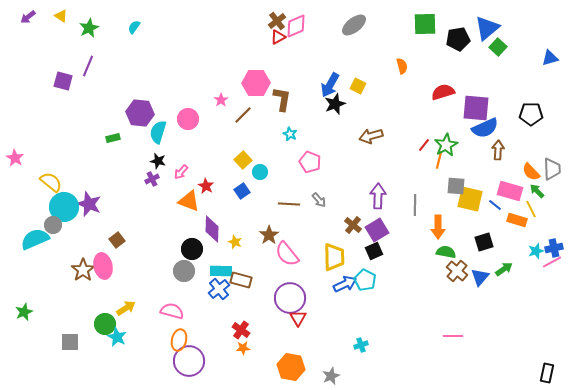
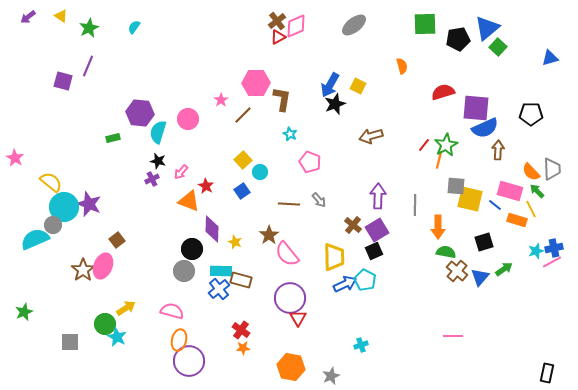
pink ellipse at (103, 266): rotated 35 degrees clockwise
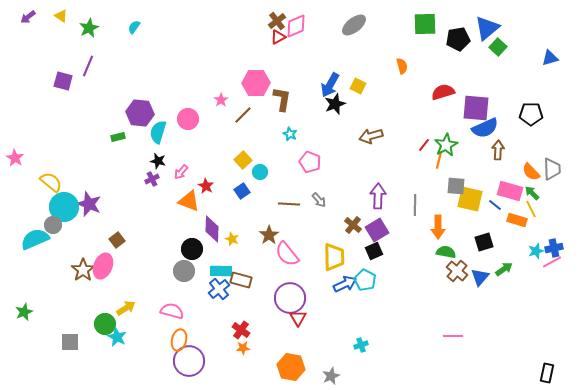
green rectangle at (113, 138): moved 5 px right, 1 px up
green arrow at (537, 191): moved 5 px left, 2 px down
yellow star at (235, 242): moved 3 px left, 3 px up
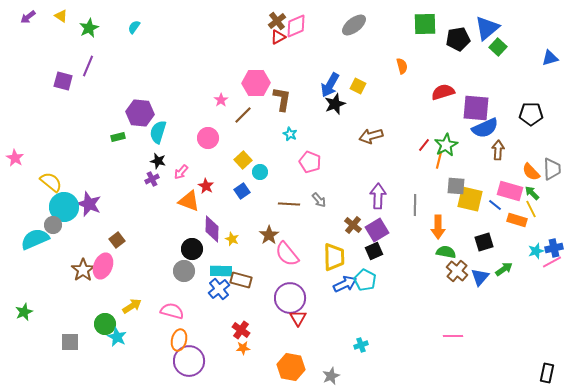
pink circle at (188, 119): moved 20 px right, 19 px down
yellow arrow at (126, 308): moved 6 px right, 2 px up
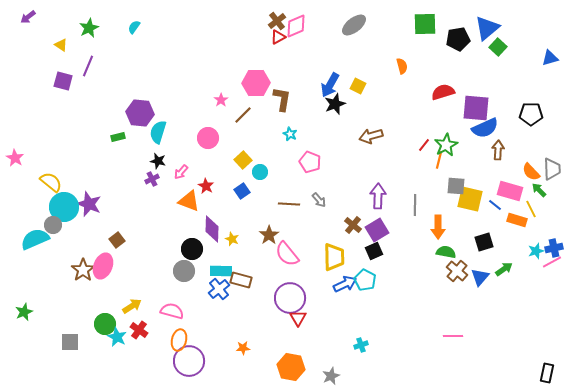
yellow triangle at (61, 16): moved 29 px down
green arrow at (532, 193): moved 7 px right, 3 px up
red cross at (241, 330): moved 102 px left
